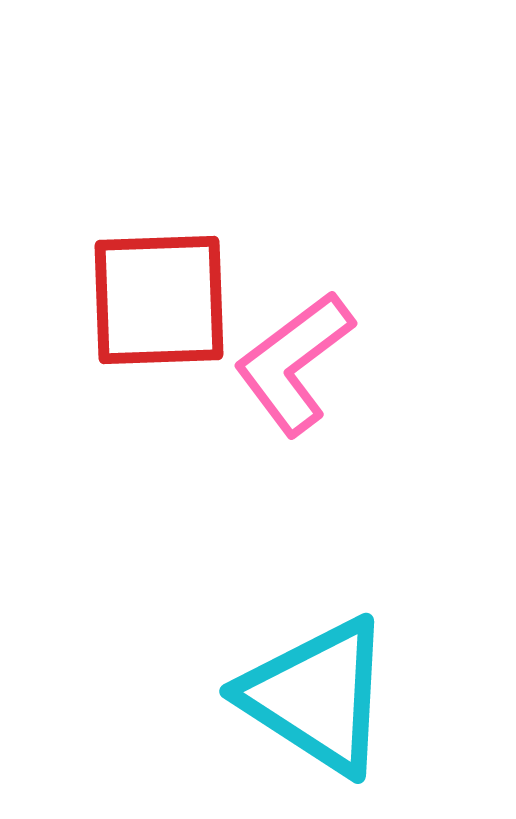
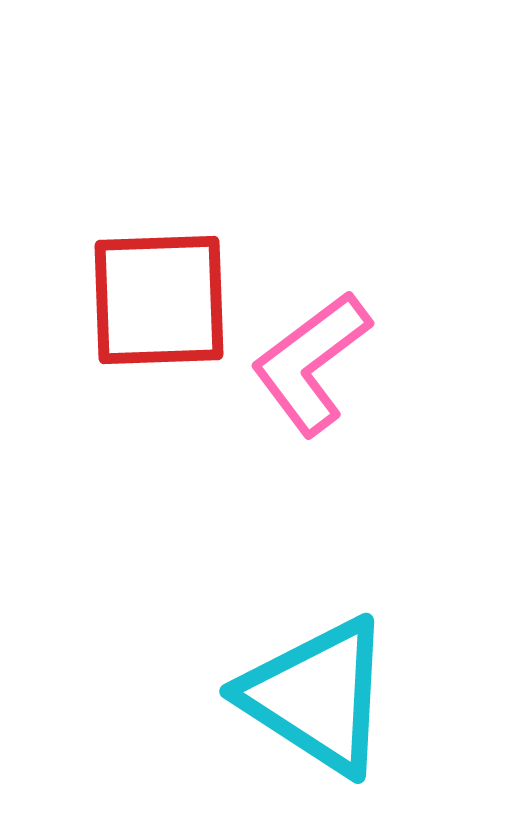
pink L-shape: moved 17 px right
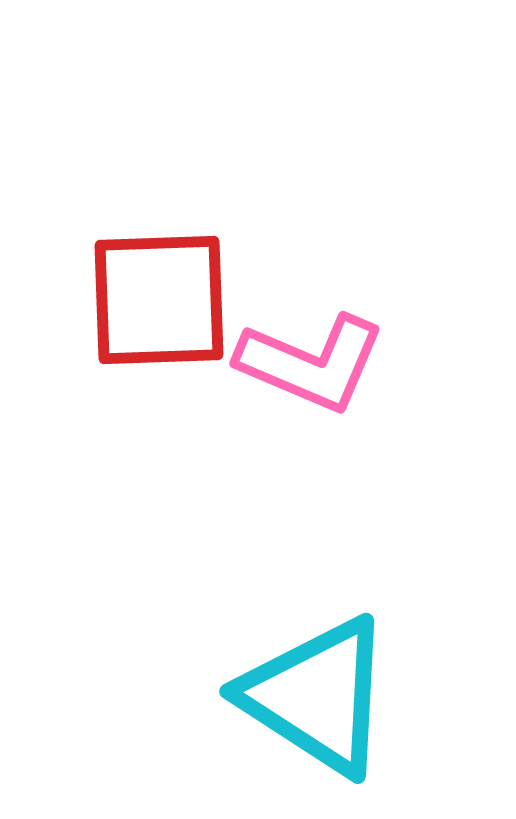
pink L-shape: rotated 120 degrees counterclockwise
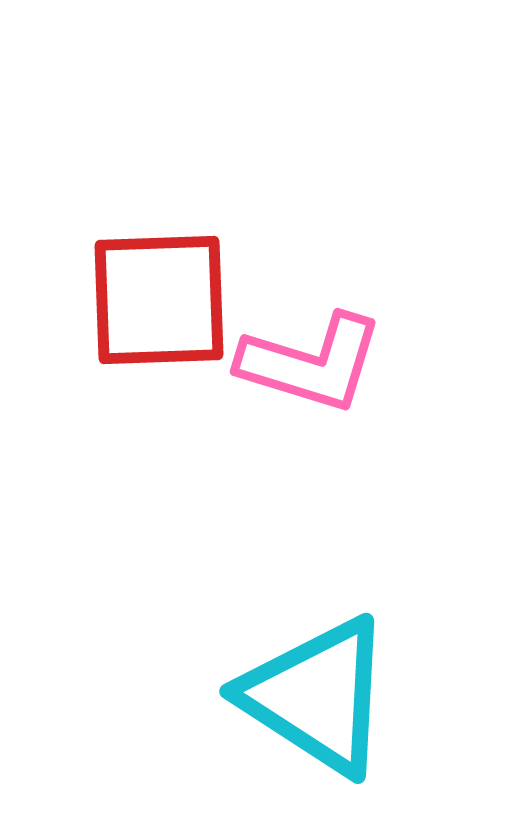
pink L-shape: rotated 6 degrees counterclockwise
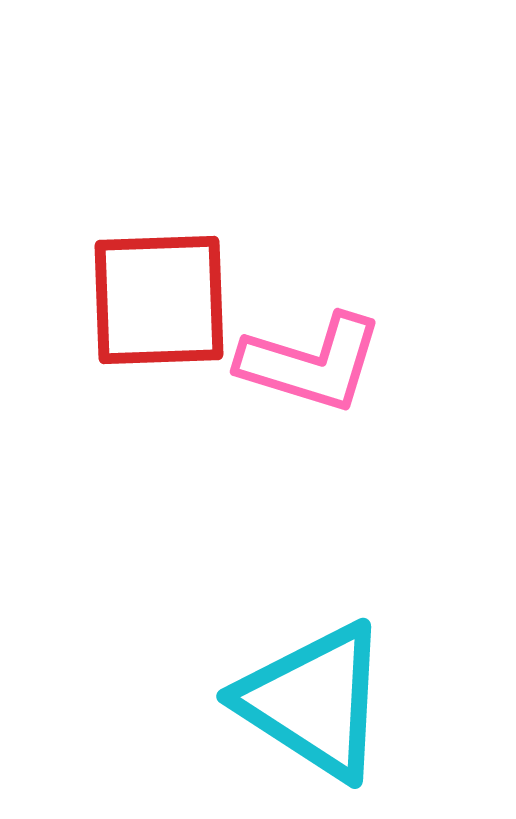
cyan triangle: moved 3 px left, 5 px down
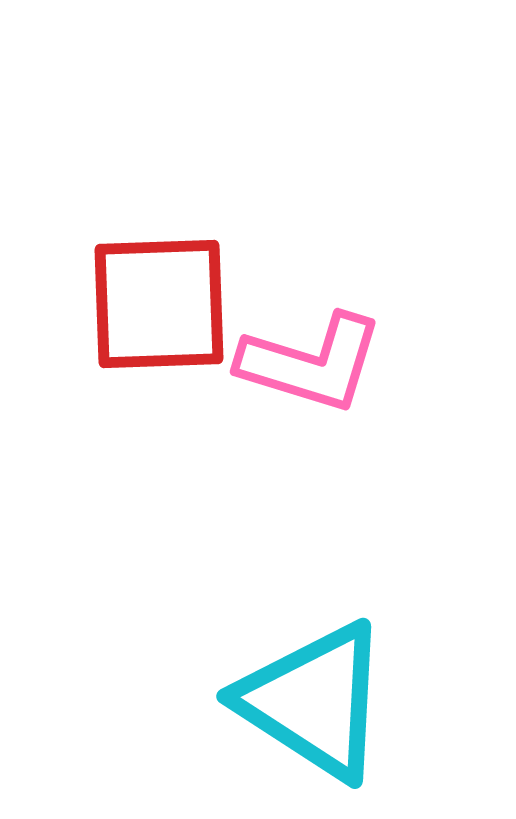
red square: moved 4 px down
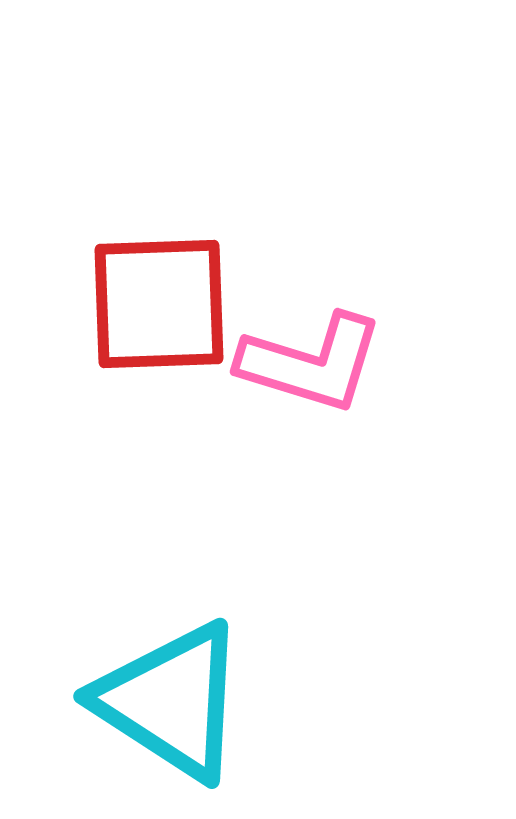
cyan triangle: moved 143 px left
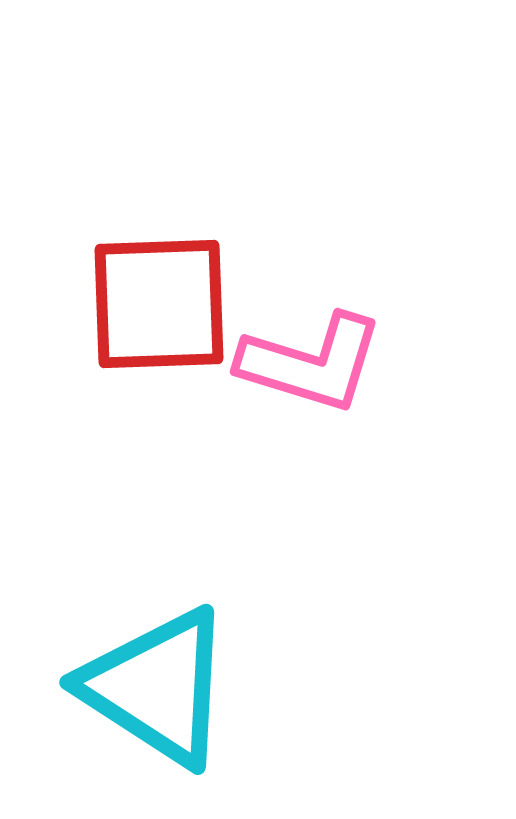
cyan triangle: moved 14 px left, 14 px up
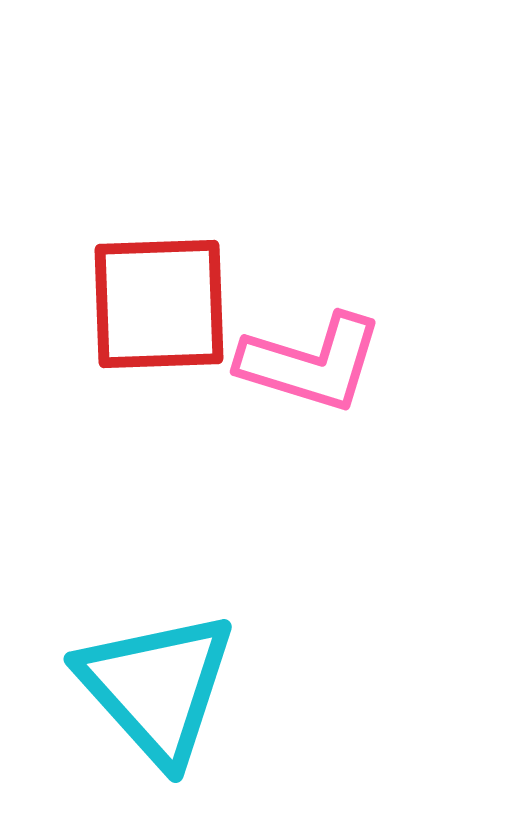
cyan triangle: rotated 15 degrees clockwise
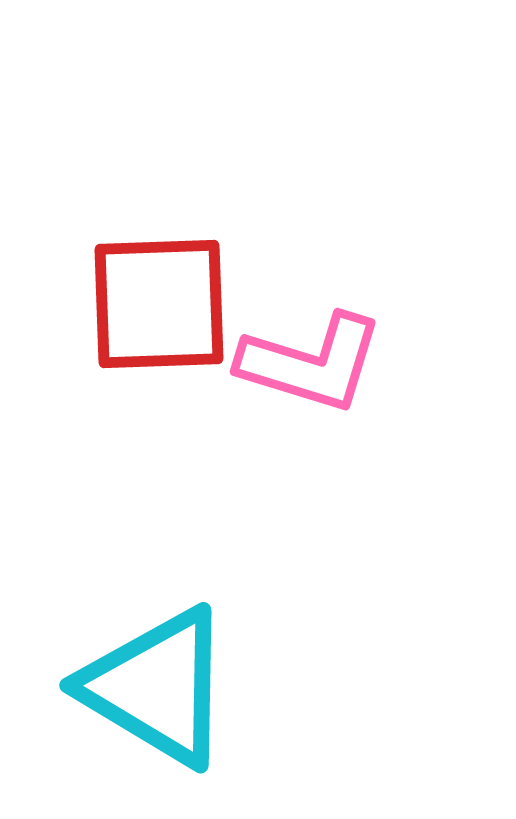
cyan triangle: rotated 17 degrees counterclockwise
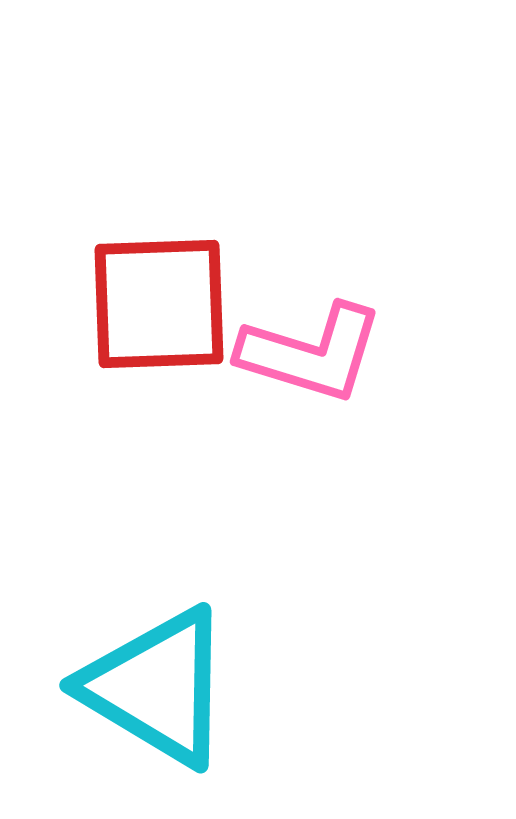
pink L-shape: moved 10 px up
